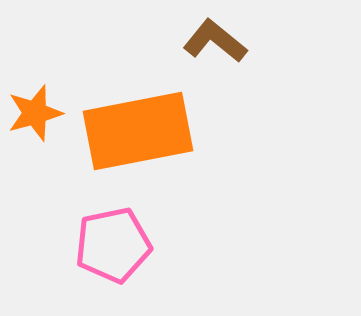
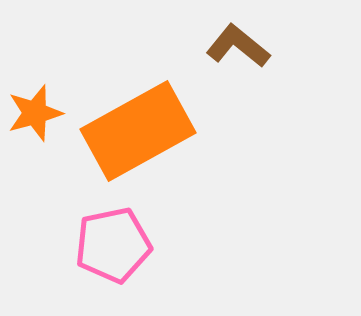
brown L-shape: moved 23 px right, 5 px down
orange rectangle: rotated 18 degrees counterclockwise
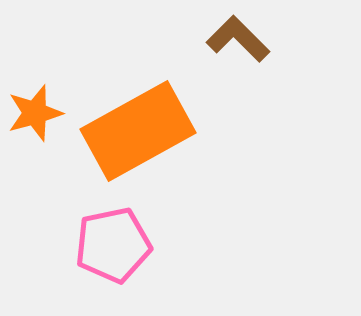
brown L-shape: moved 7 px up; rotated 6 degrees clockwise
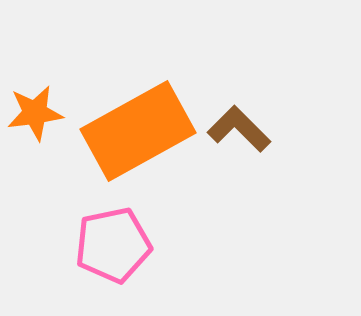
brown L-shape: moved 1 px right, 90 px down
orange star: rotated 8 degrees clockwise
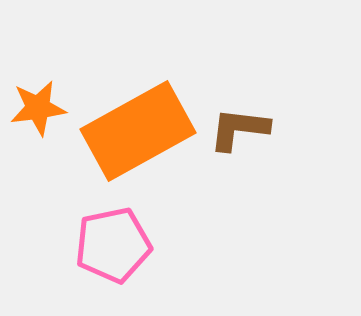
orange star: moved 3 px right, 5 px up
brown L-shape: rotated 38 degrees counterclockwise
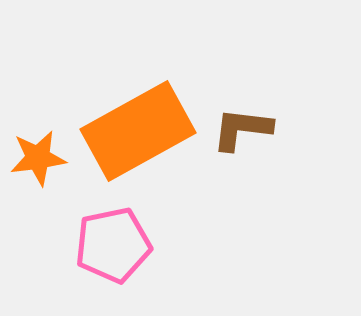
orange star: moved 50 px down
brown L-shape: moved 3 px right
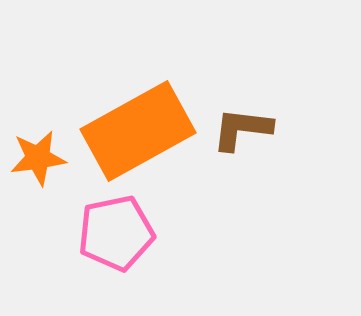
pink pentagon: moved 3 px right, 12 px up
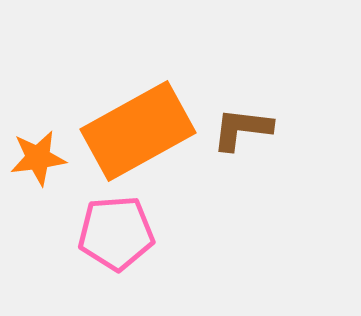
pink pentagon: rotated 8 degrees clockwise
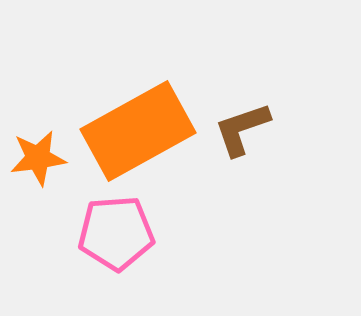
brown L-shape: rotated 26 degrees counterclockwise
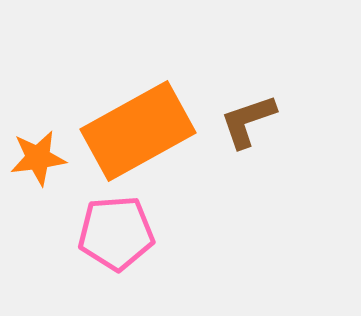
brown L-shape: moved 6 px right, 8 px up
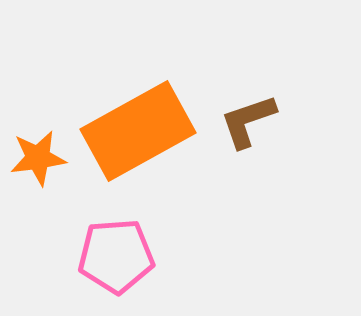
pink pentagon: moved 23 px down
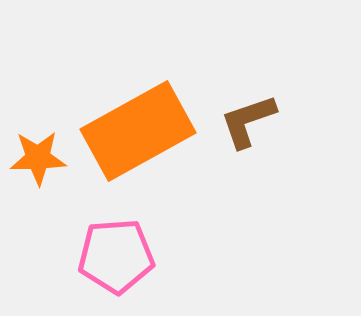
orange star: rotated 6 degrees clockwise
